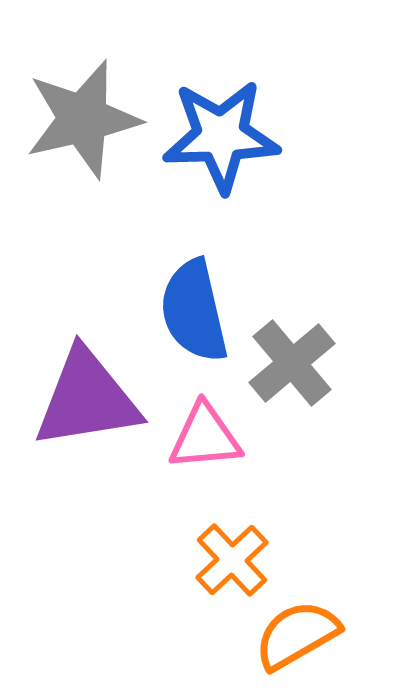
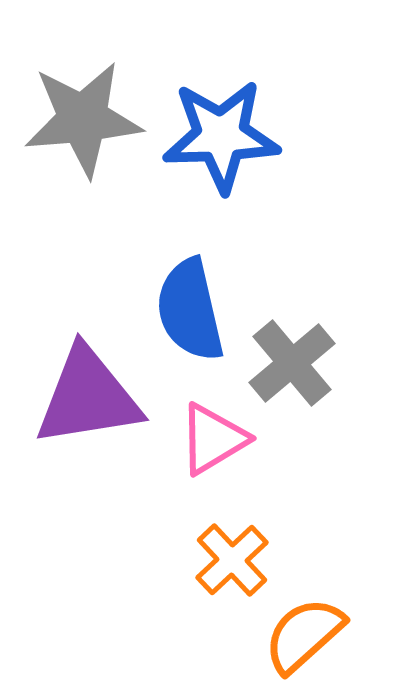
gray star: rotated 8 degrees clockwise
blue semicircle: moved 4 px left, 1 px up
purple triangle: moved 1 px right, 2 px up
pink triangle: moved 8 px right, 2 px down; rotated 26 degrees counterclockwise
orange semicircle: moved 7 px right; rotated 12 degrees counterclockwise
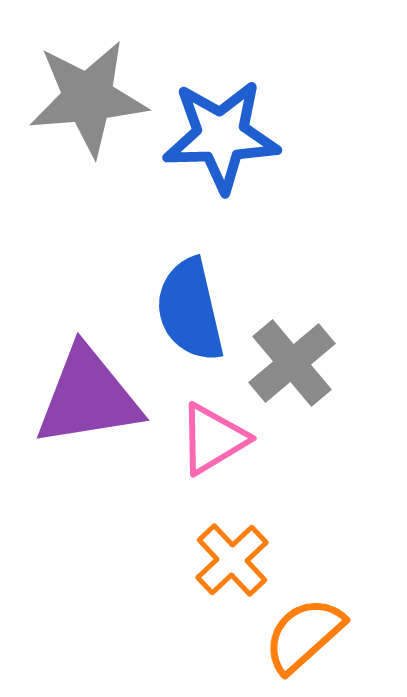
gray star: moved 5 px right, 21 px up
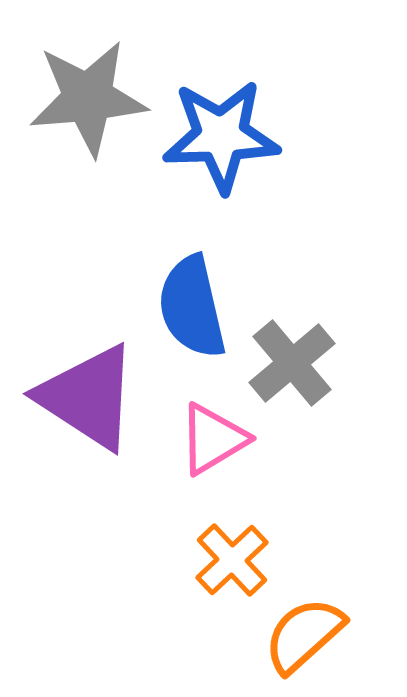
blue semicircle: moved 2 px right, 3 px up
purple triangle: rotated 42 degrees clockwise
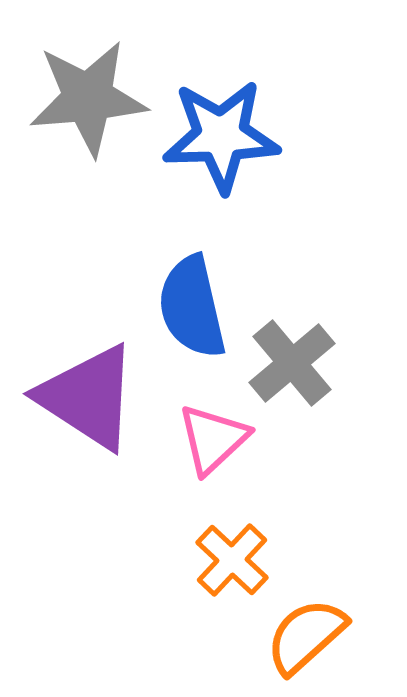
pink triangle: rotated 12 degrees counterclockwise
orange cross: rotated 4 degrees counterclockwise
orange semicircle: moved 2 px right, 1 px down
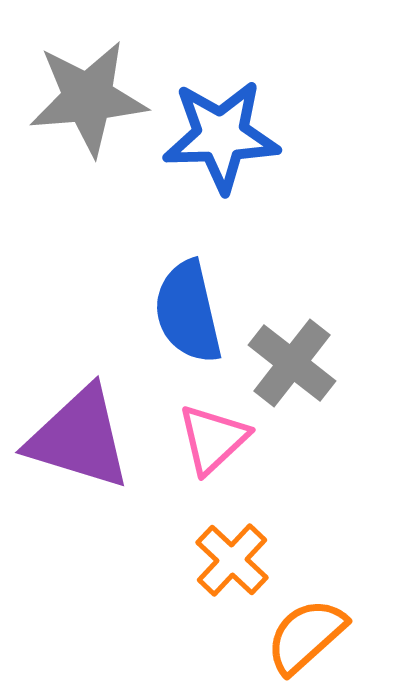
blue semicircle: moved 4 px left, 5 px down
gray cross: rotated 12 degrees counterclockwise
purple triangle: moved 9 px left, 41 px down; rotated 16 degrees counterclockwise
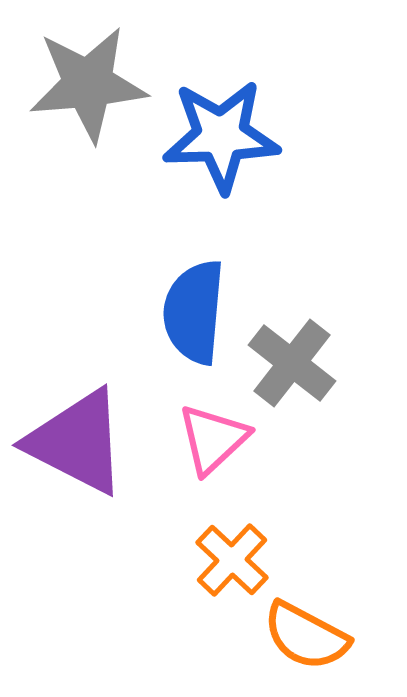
gray star: moved 14 px up
blue semicircle: moved 6 px right; rotated 18 degrees clockwise
purple triangle: moved 2 px left, 4 px down; rotated 10 degrees clockwise
orange semicircle: rotated 110 degrees counterclockwise
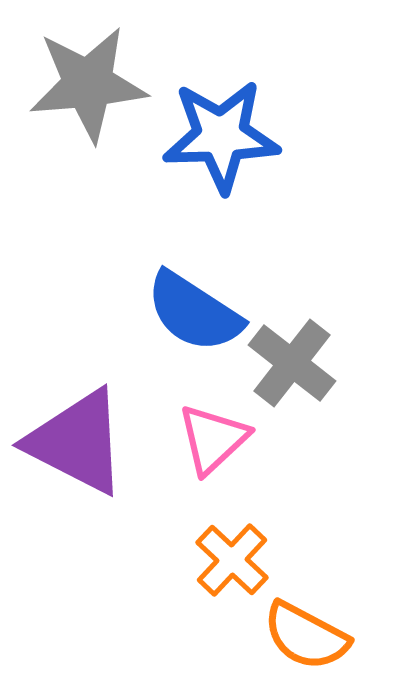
blue semicircle: rotated 62 degrees counterclockwise
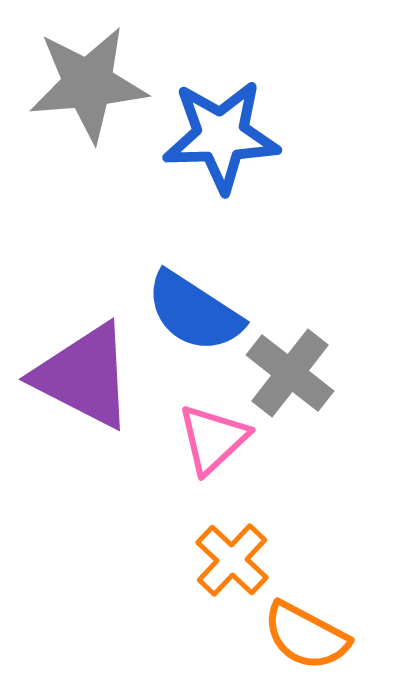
gray cross: moved 2 px left, 10 px down
purple triangle: moved 7 px right, 66 px up
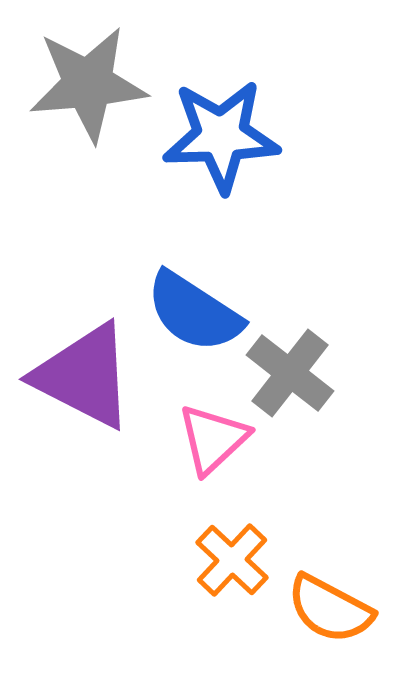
orange semicircle: moved 24 px right, 27 px up
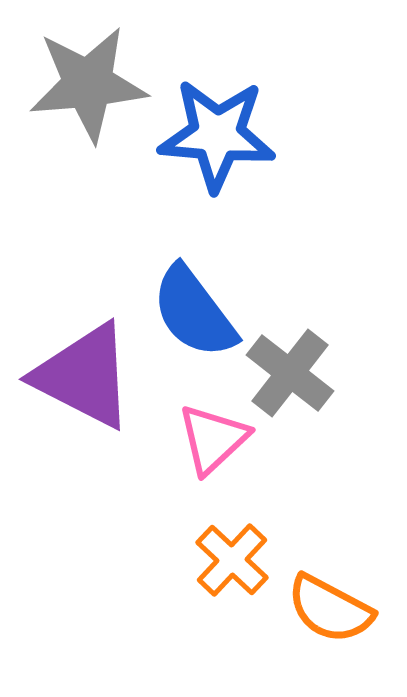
blue star: moved 4 px left, 1 px up; rotated 7 degrees clockwise
blue semicircle: rotated 20 degrees clockwise
